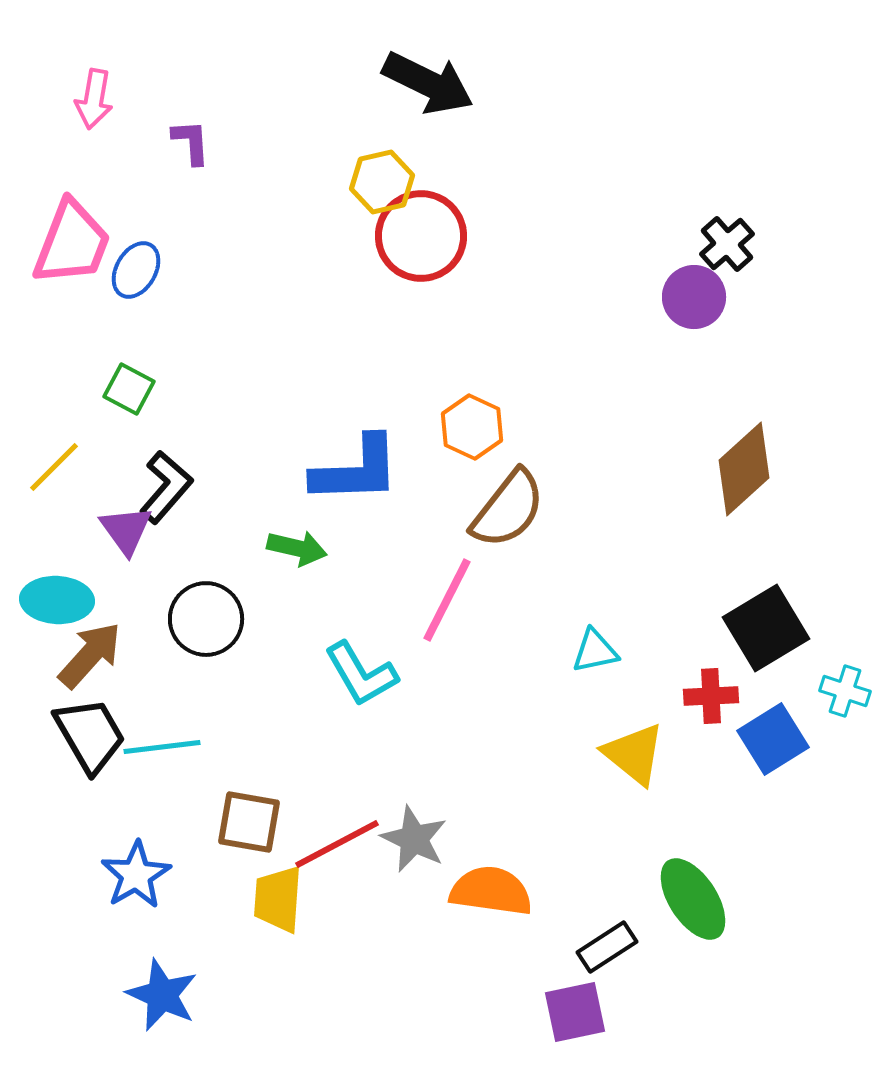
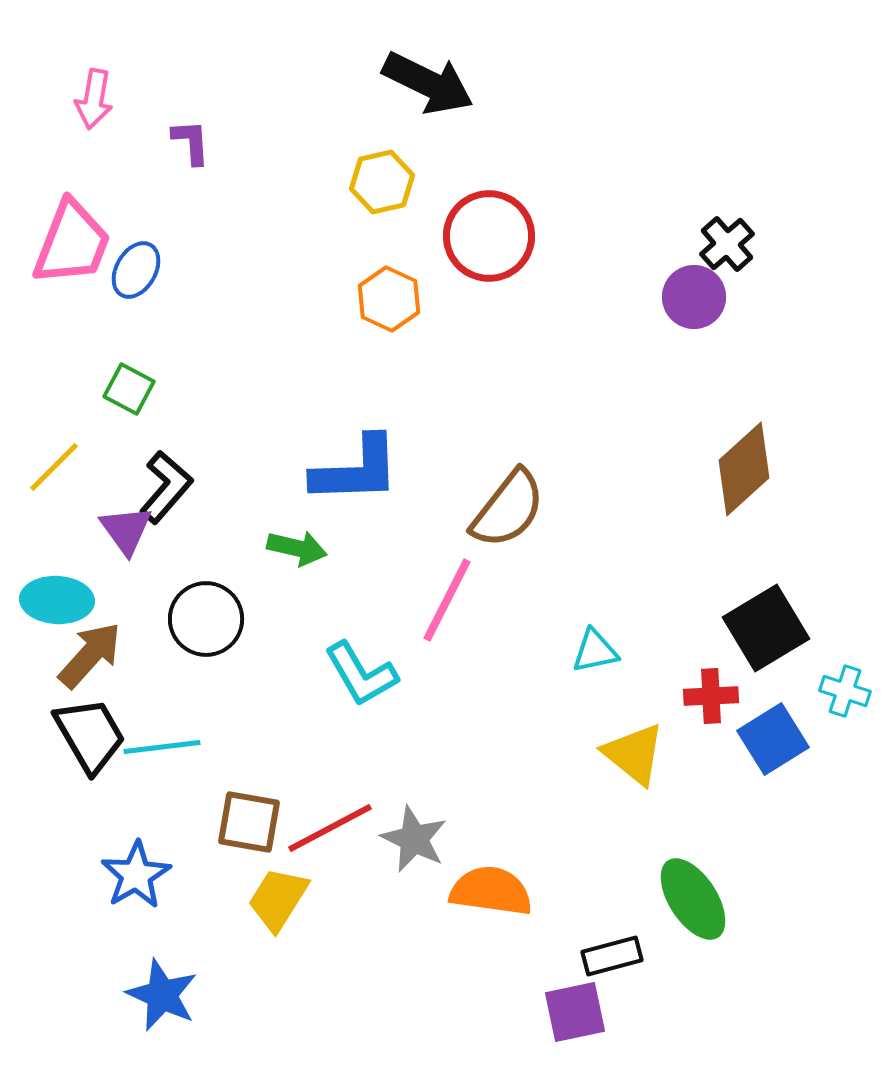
red circle at (421, 236): moved 68 px right
orange hexagon at (472, 427): moved 83 px left, 128 px up
red line at (337, 844): moved 7 px left, 16 px up
yellow trapezoid at (278, 899): rotated 28 degrees clockwise
black rectangle at (607, 947): moved 5 px right, 9 px down; rotated 18 degrees clockwise
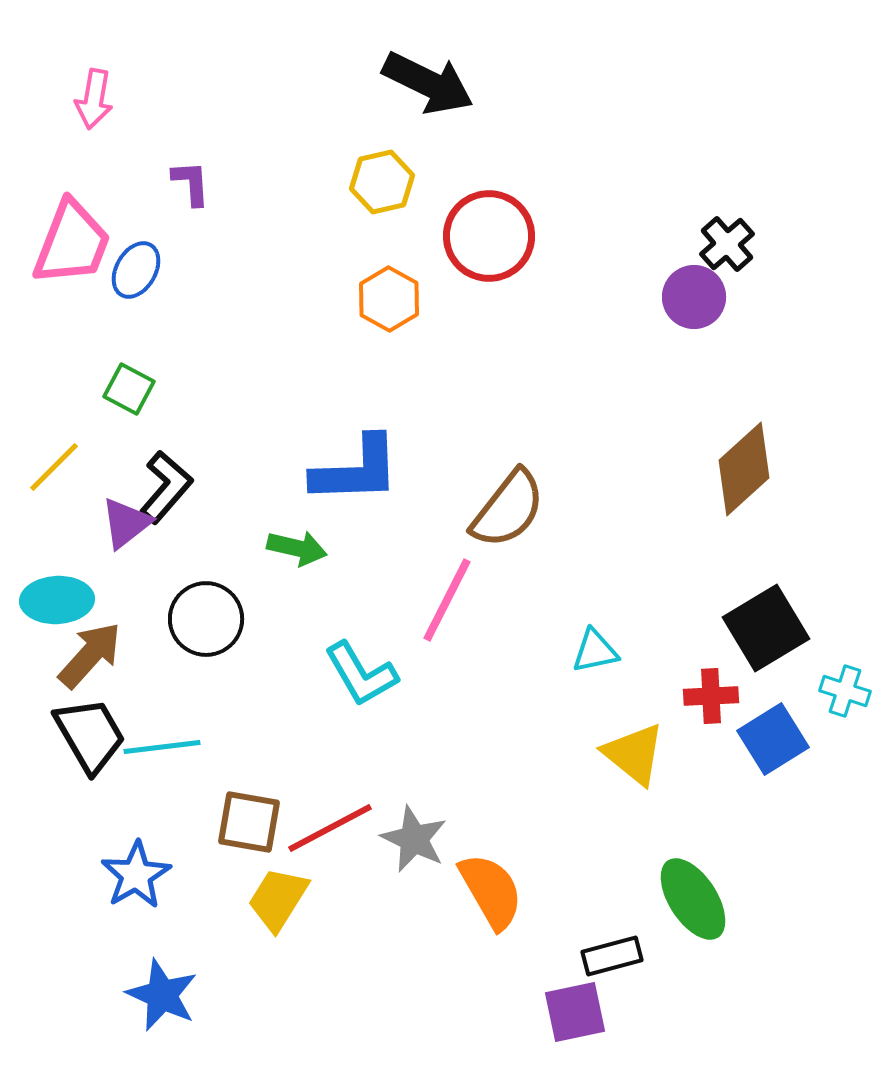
purple L-shape at (191, 142): moved 41 px down
orange hexagon at (389, 299): rotated 4 degrees clockwise
purple triangle at (126, 530): moved 7 px up; rotated 28 degrees clockwise
cyan ellipse at (57, 600): rotated 6 degrees counterclockwise
orange semicircle at (491, 891): rotated 52 degrees clockwise
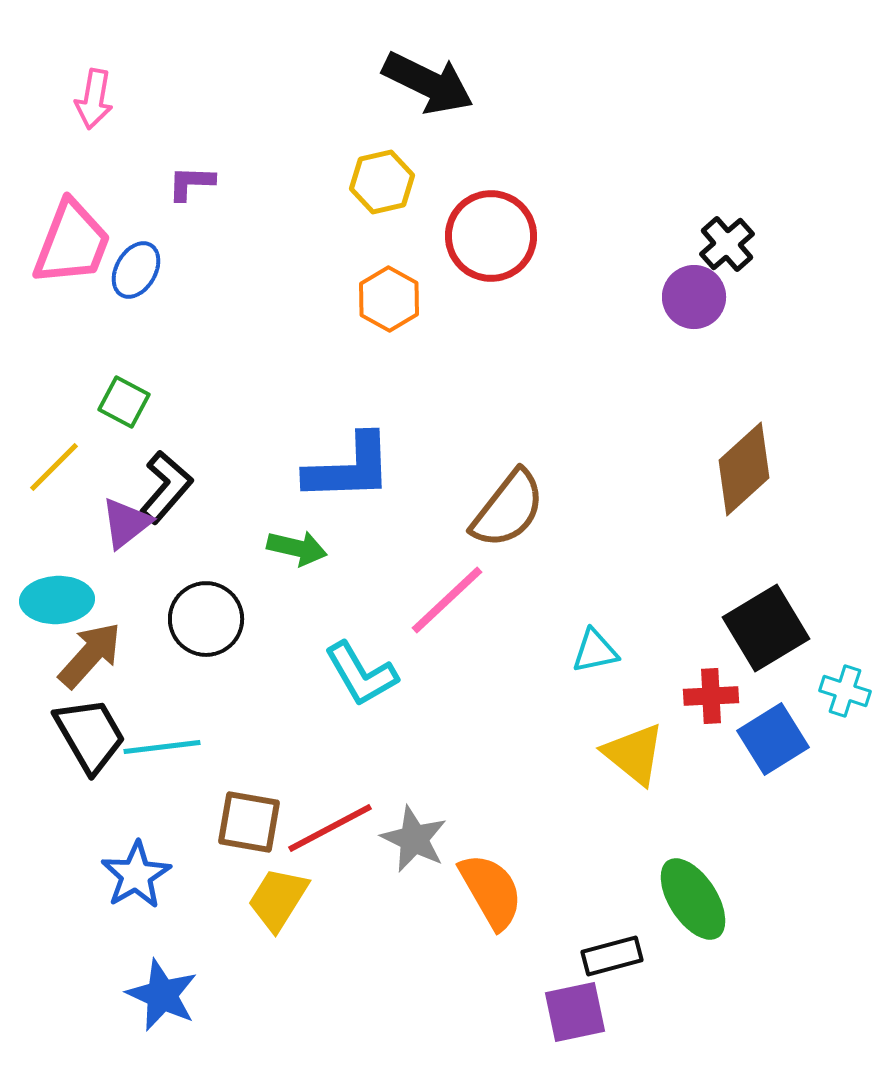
purple L-shape at (191, 183): rotated 84 degrees counterclockwise
red circle at (489, 236): moved 2 px right
green square at (129, 389): moved 5 px left, 13 px down
blue L-shape at (356, 470): moved 7 px left, 2 px up
pink line at (447, 600): rotated 20 degrees clockwise
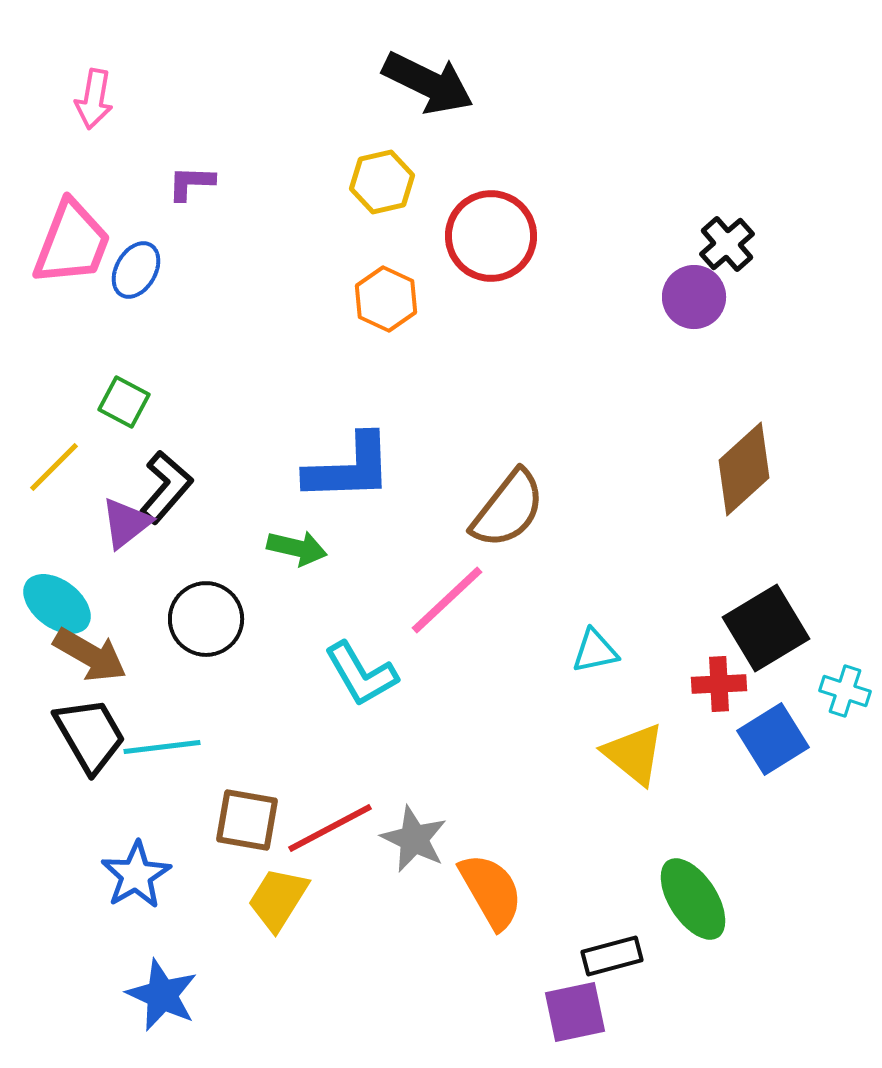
orange hexagon at (389, 299): moved 3 px left; rotated 4 degrees counterclockwise
cyan ellipse at (57, 600): moved 4 px down; rotated 40 degrees clockwise
brown arrow at (90, 655): rotated 78 degrees clockwise
red cross at (711, 696): moved 8 px right, 12 px up
brown square at (249, 822): moved 2 px left, 2 px up
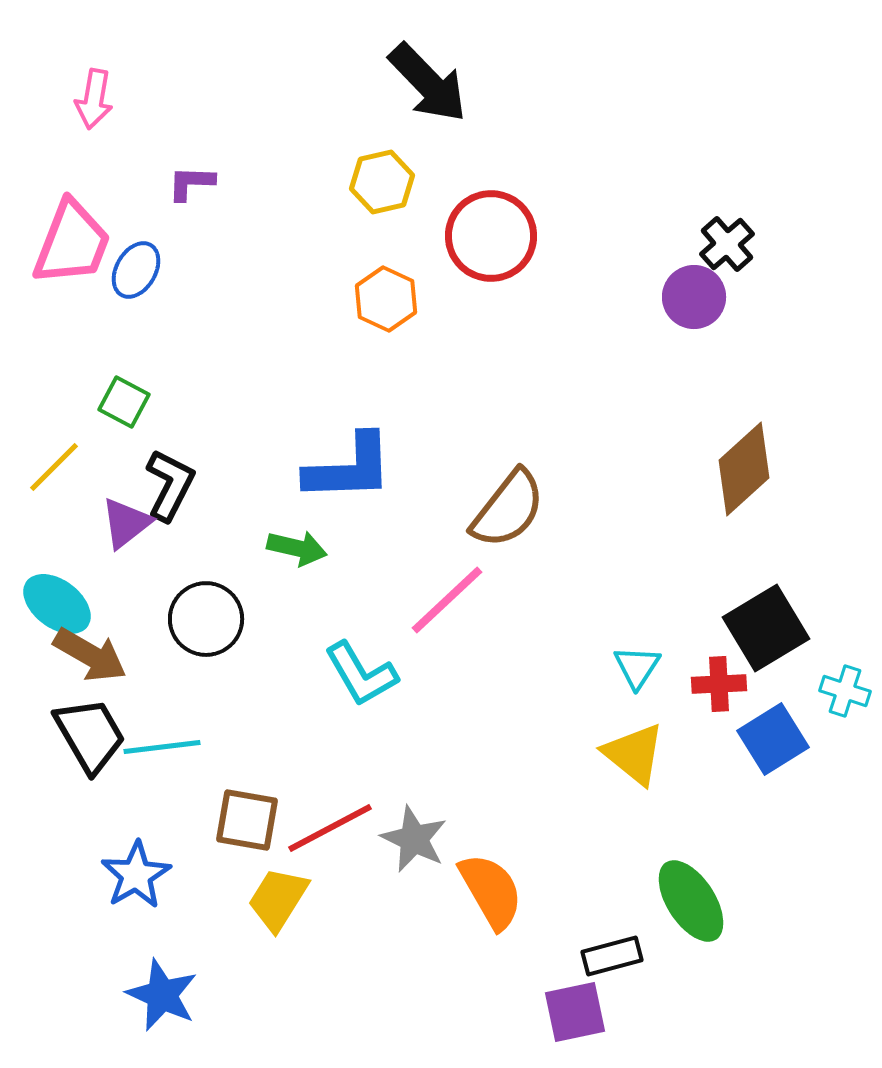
black arrow at (428, 83): rotated 20 degrees clockwise
black L-shape at (166, 487): moved 4 px right, 2 px up; rotated 14 degrees counterclockwise
cyan triangle at (595, 651): moved 42 px right, 16 px down; rotated 45 degrees counterclockwise
green ellipse at (693, 899): moved 2 px left, 2 px down
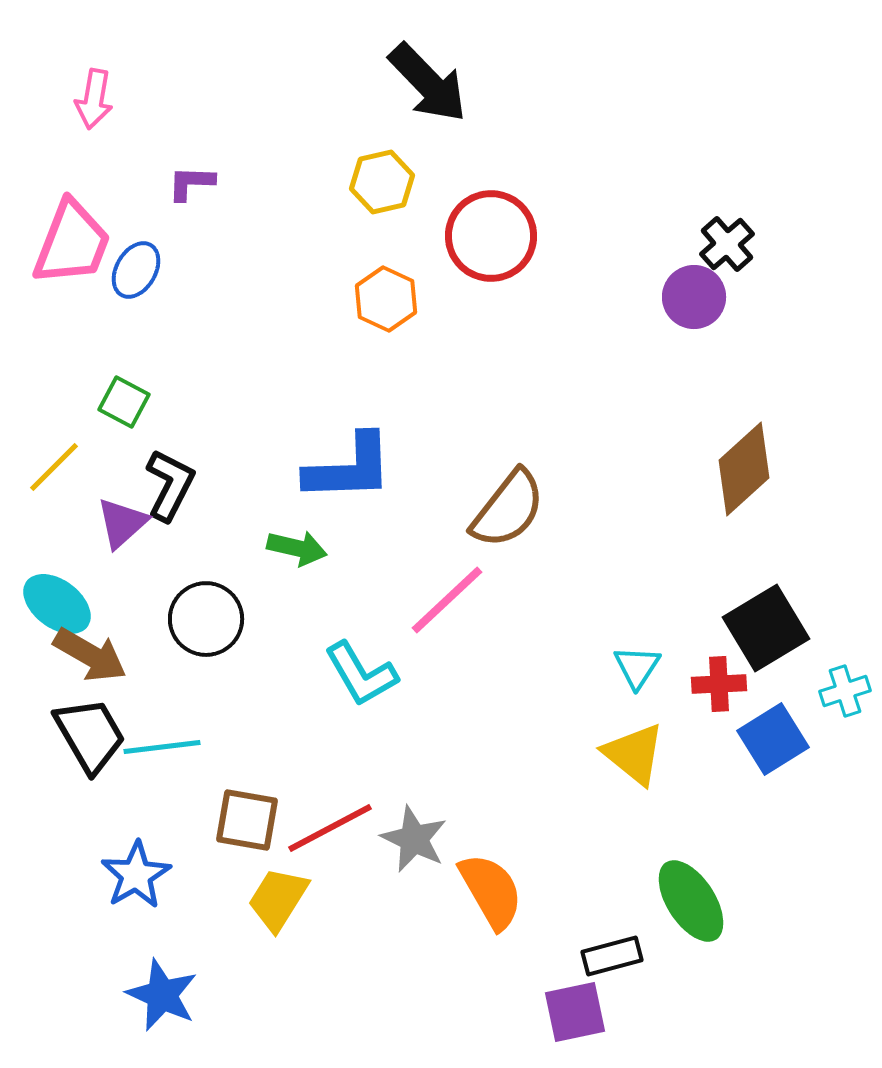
purple triangle at (126, 523): moved 4 px left; rotated 4 degrees counterclockwise
cyan cross at (845, 691): rotated 36 degrees counterclockwise
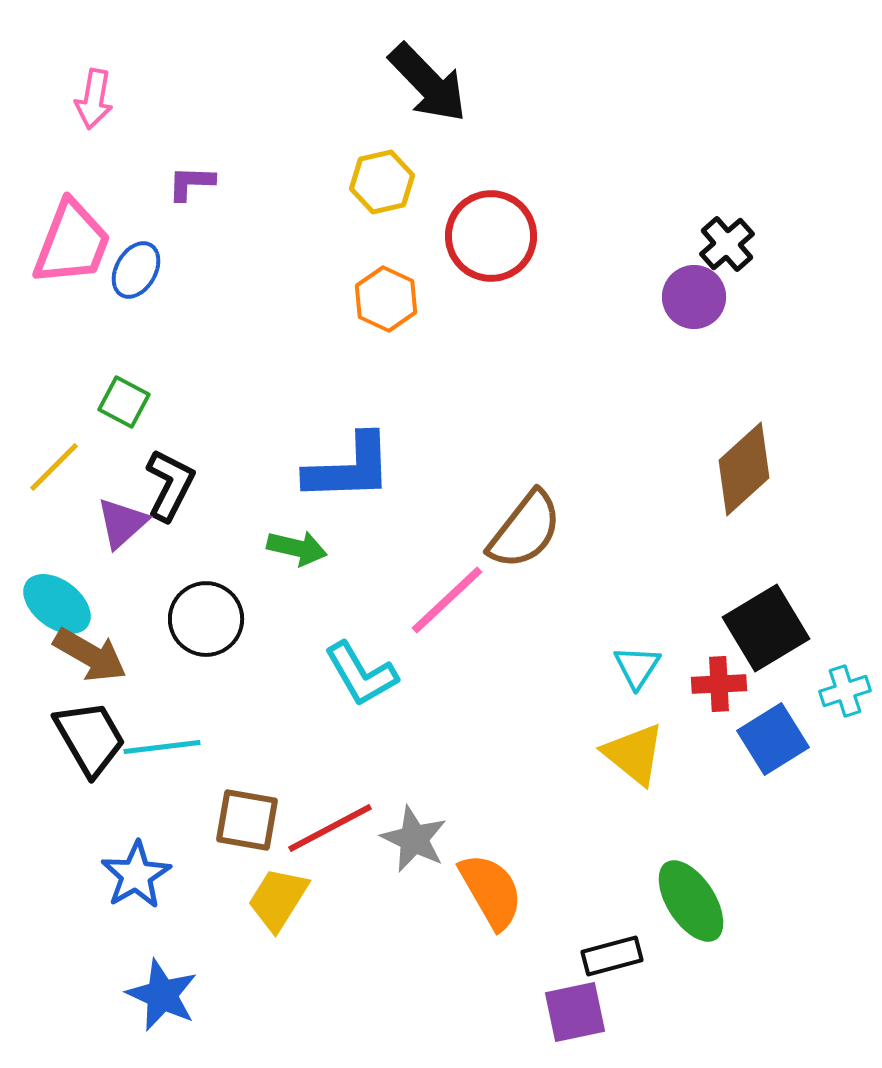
brown semicircle at (508, 509): moved 17 px right, 21 px down
black trapezoid at (90, 735): moved 3 px down
